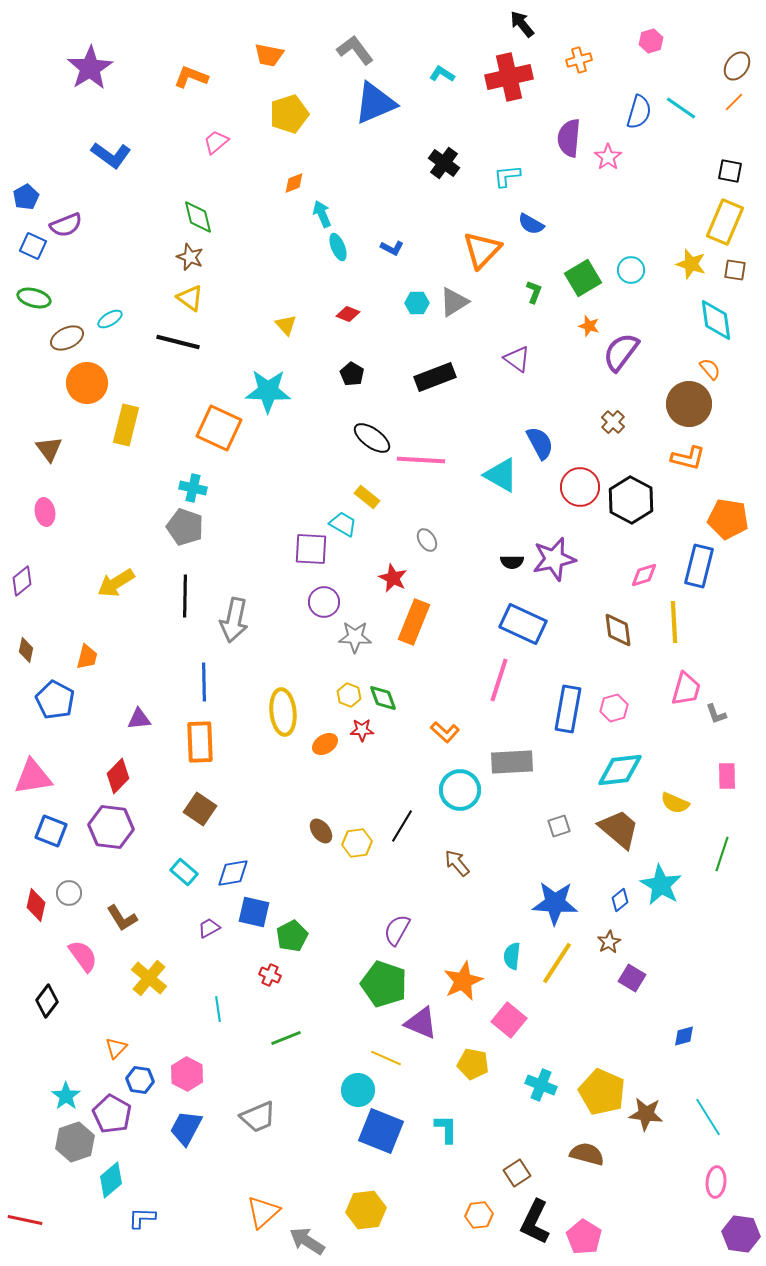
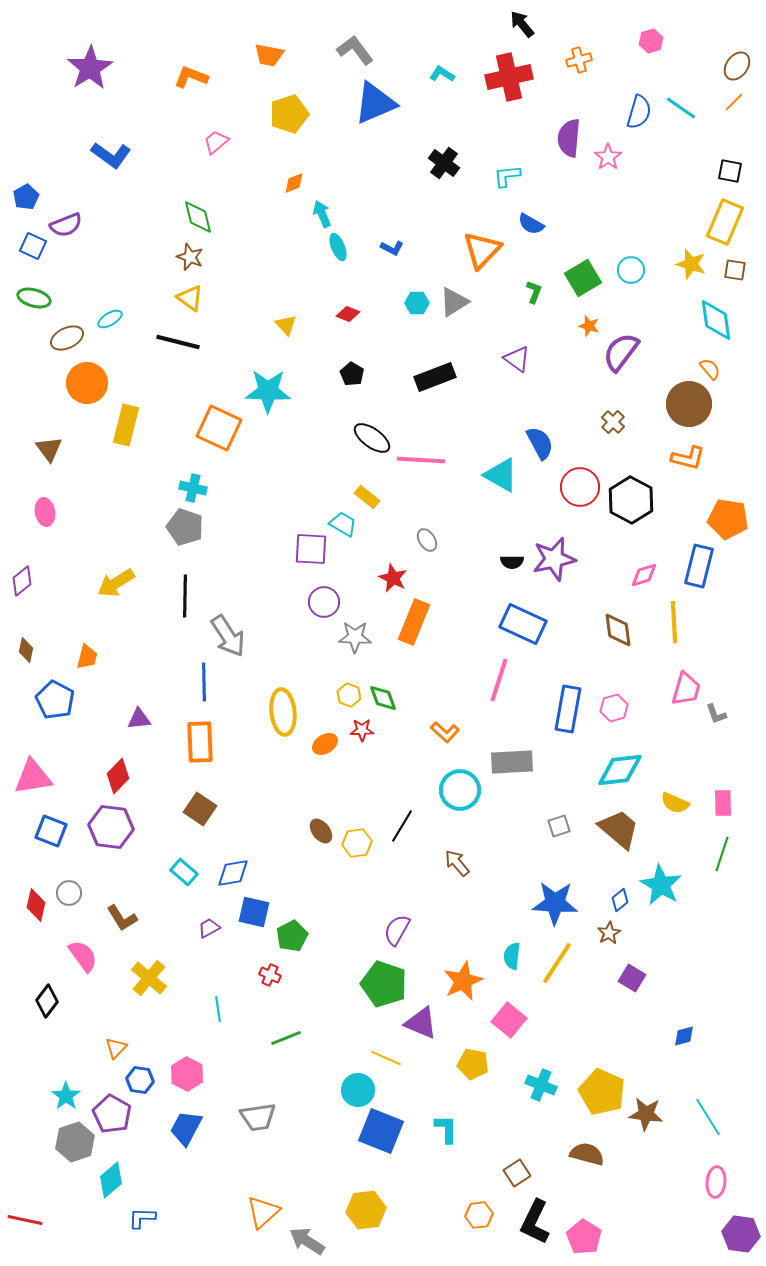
gray arrow at (234, 620): moved 6 px left, 16 px down; rotated 45 degrees counterclockwise
pink rectangle at (727, 776): moved 4 px left, 27 px down
brown star at (609, 942): moved 9 px up
gray trapezoid at (258, 1117): rotated 15 degrees clockwise
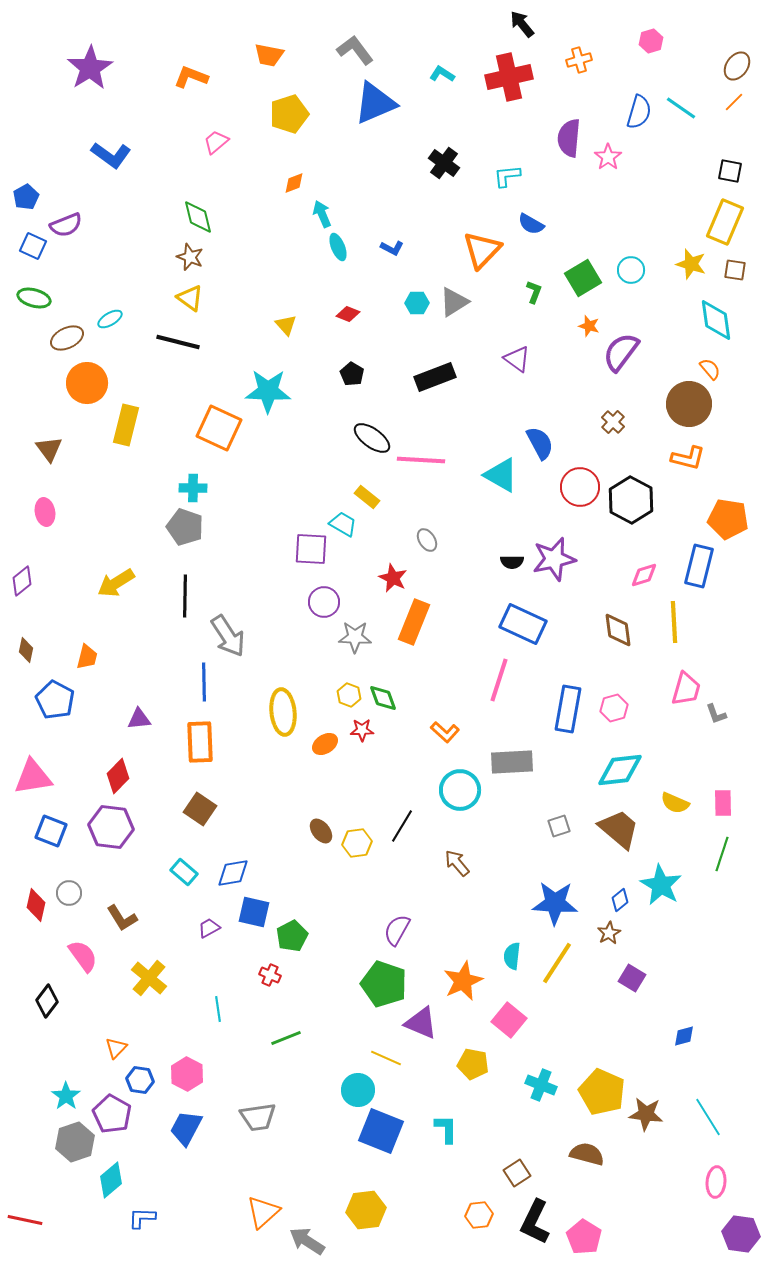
cyan cross at (193, 488): rotated 12 degrees counterclockwise
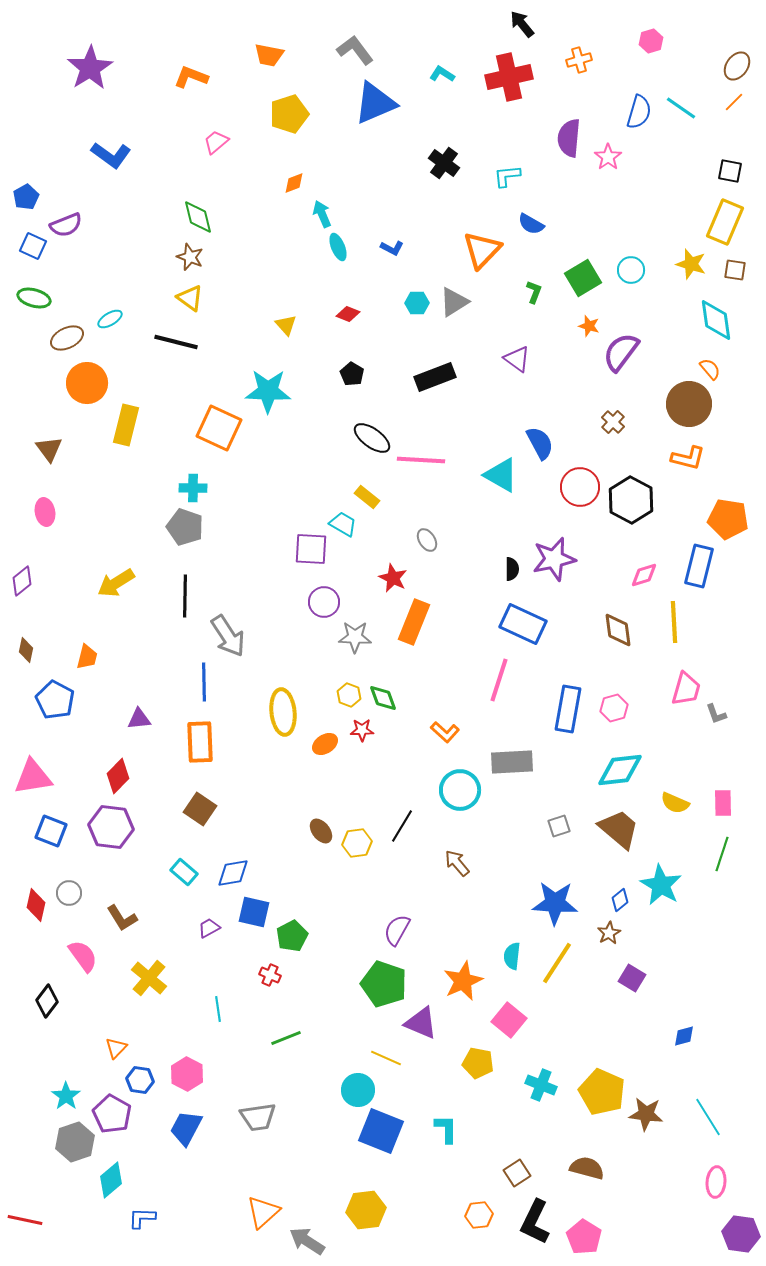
black line at (178, 342): moved 2 px left
black semicircle at (512, 562): moved 7 px down; rotated 90 degrees counterclockwise
yellow pentagon at (473, 1064): moved 5 px right, 1 px up
brown semicircle at (587, 1154): moved 14 px down
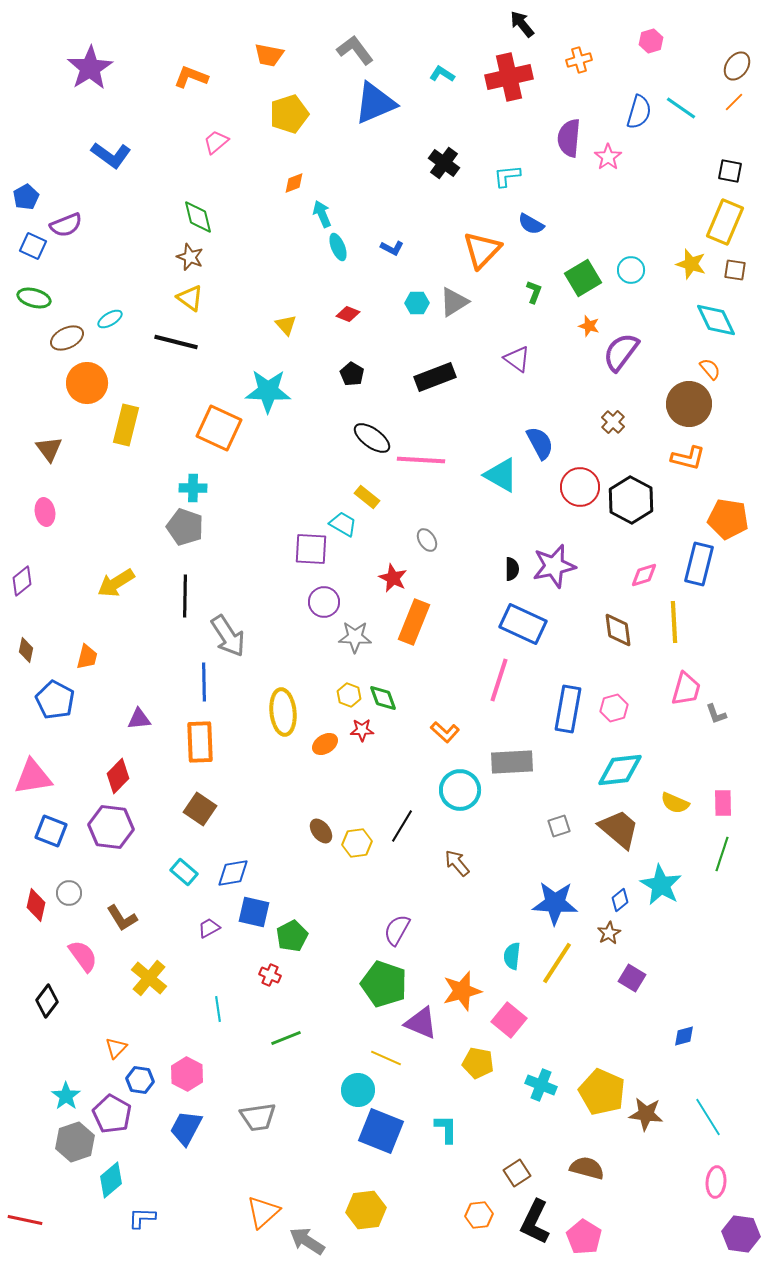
cyan diamond at (716, 320): rotated 18 degrees counterclockwise
purple star at (554, 559): moved 7 px down
blue rectangle at (699, 566): moved 2 px up
orange star at (463, 981): moved 1 px left, 10 px down; rotated 9 degrees clockwise
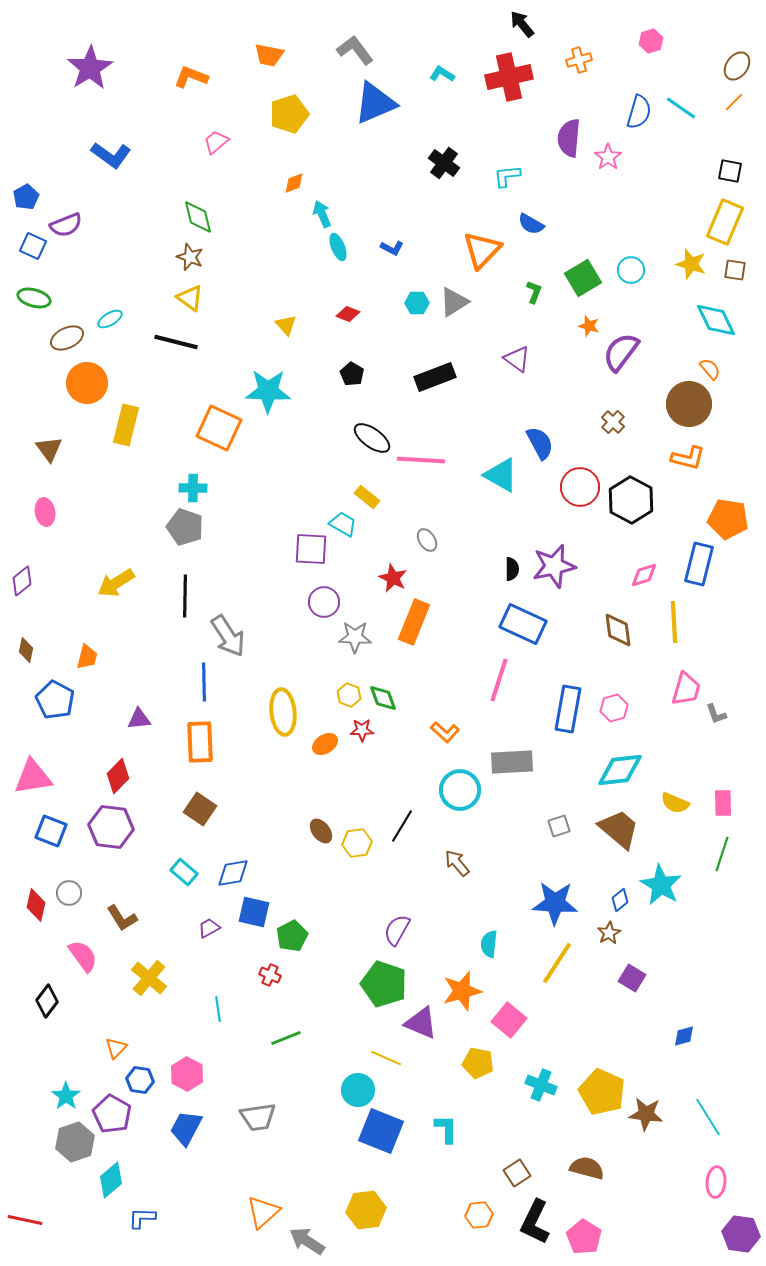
cyan semicircle at (512, 956): moved 23 px left, 12 px up
